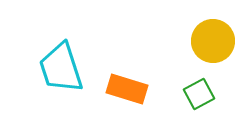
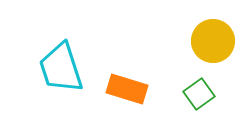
green square: rotated 8 degrees counterclockwise
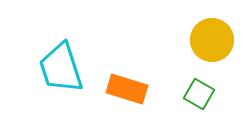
yellow circle: moved 1 px left, 1 px up
green square: rotated 24 degrees counterclockwise
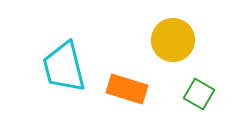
yellow circle: moved 39 px left
cyan trapezoid: moved 3 px right, 1 px up; rotated 4 degrees clockwise
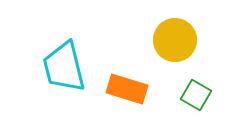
yellow circle: moved 2 px right
green square: moved 3 px left, 1 px down
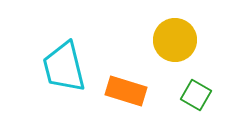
orange rectangle: moved 1 px left, 2 px down
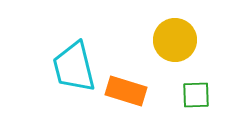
cyan trapezoid: moved 10 px right
green square: rotated 32 degrees counterclockwise
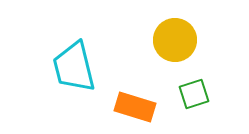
orange rectangle: moved 9 px right, 16 px down
green square: moved 2 px left, 1 px up; rotated 16 degrees counterclockwise
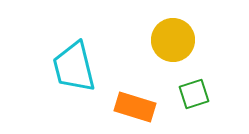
yellow circle: moved 2 px left
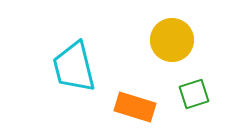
yellow circle: moved 1 px left
